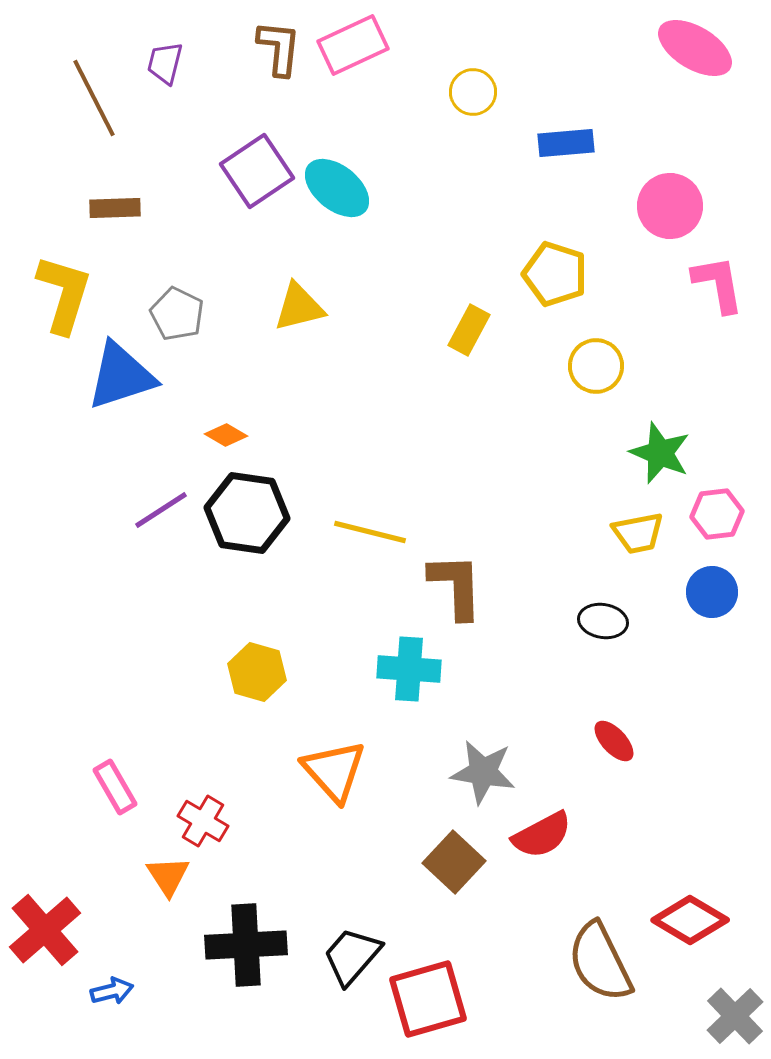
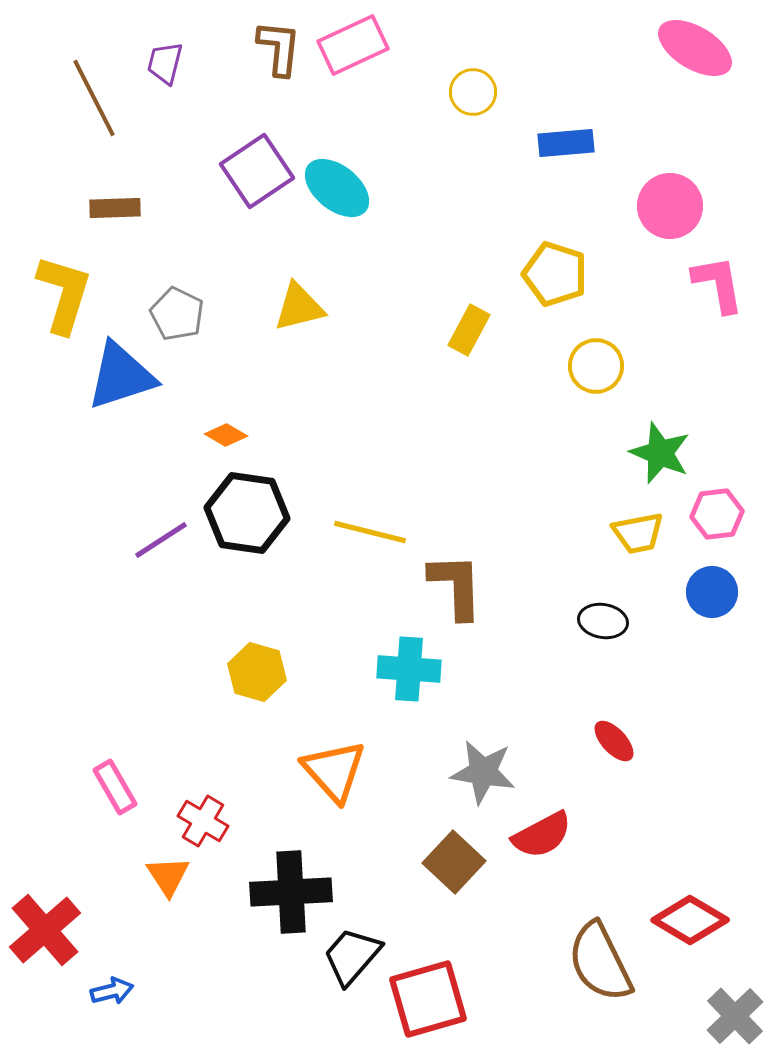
purple line at (161, 510): moved 30 px down
black cross at (246, 945): moved 45 px right, 53 px up
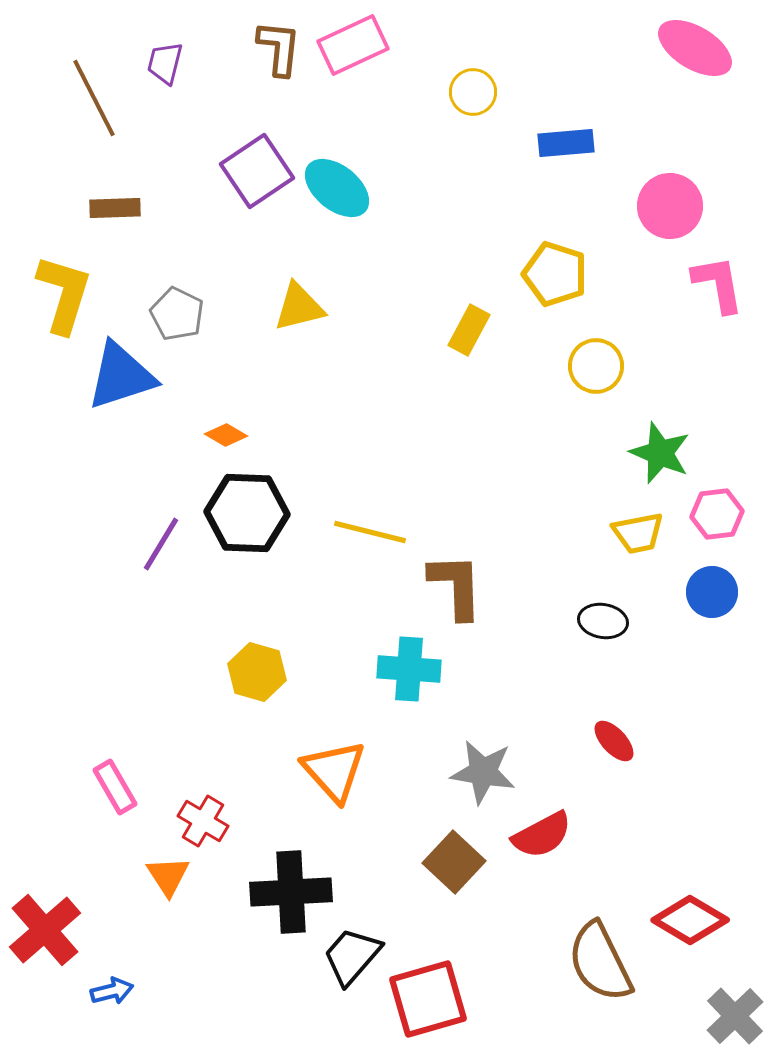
black hexagon at (247, 513): rotated 6 degrees counterclockwise
purple line at (161, 540): moved 4 px down; rotated 26 degrees counterclockwise
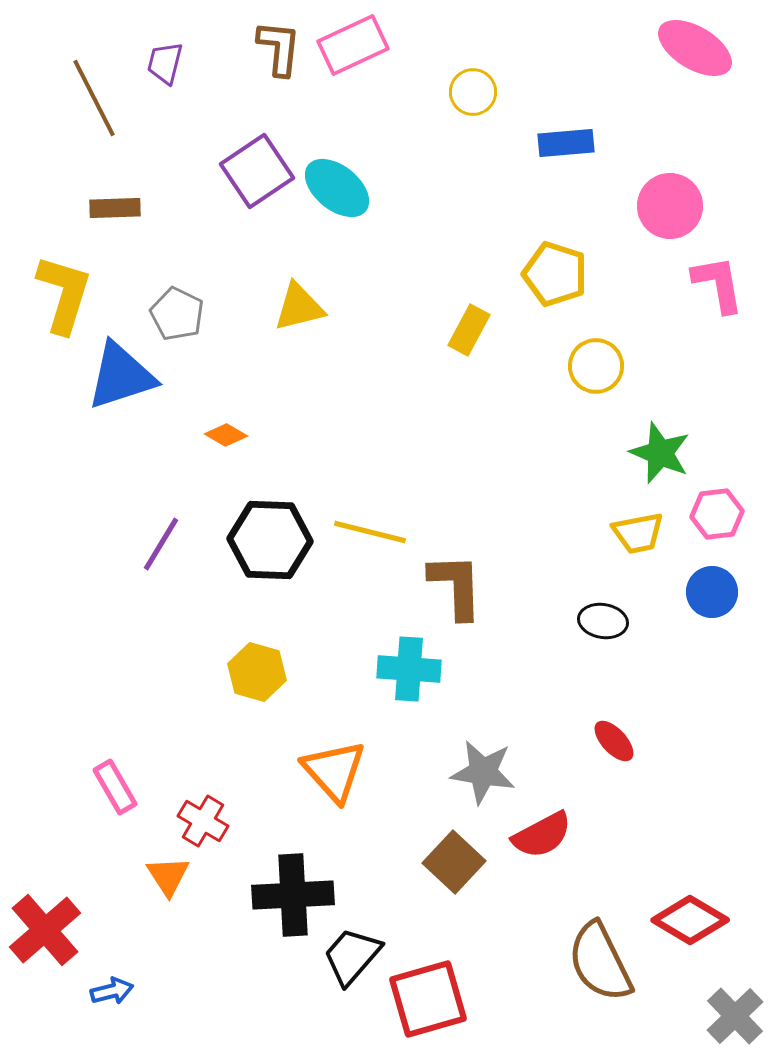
black hexagon at (247, 513): moved 23 px right, 27 px down
black cross at (291, 892): moved 2 px right, 3 px down
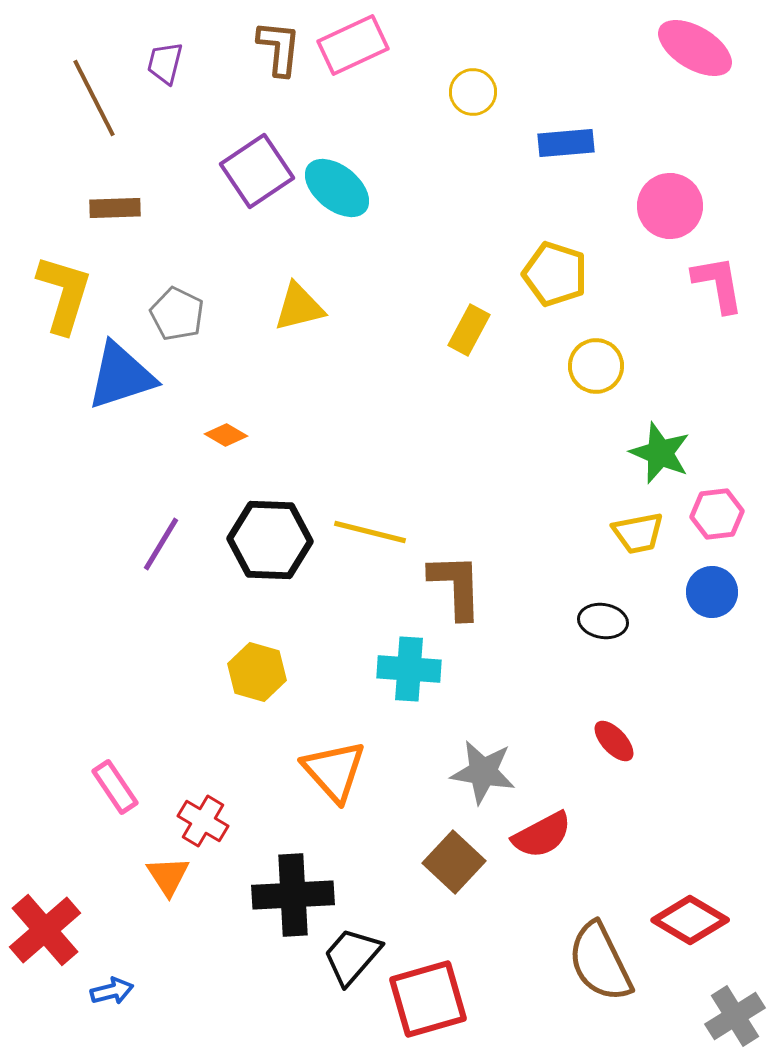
pink rectangle at (115, 787): rotated 4 degrees counterclockwise
gray cross at (735, 1016): rotated 12 degrees clockwise
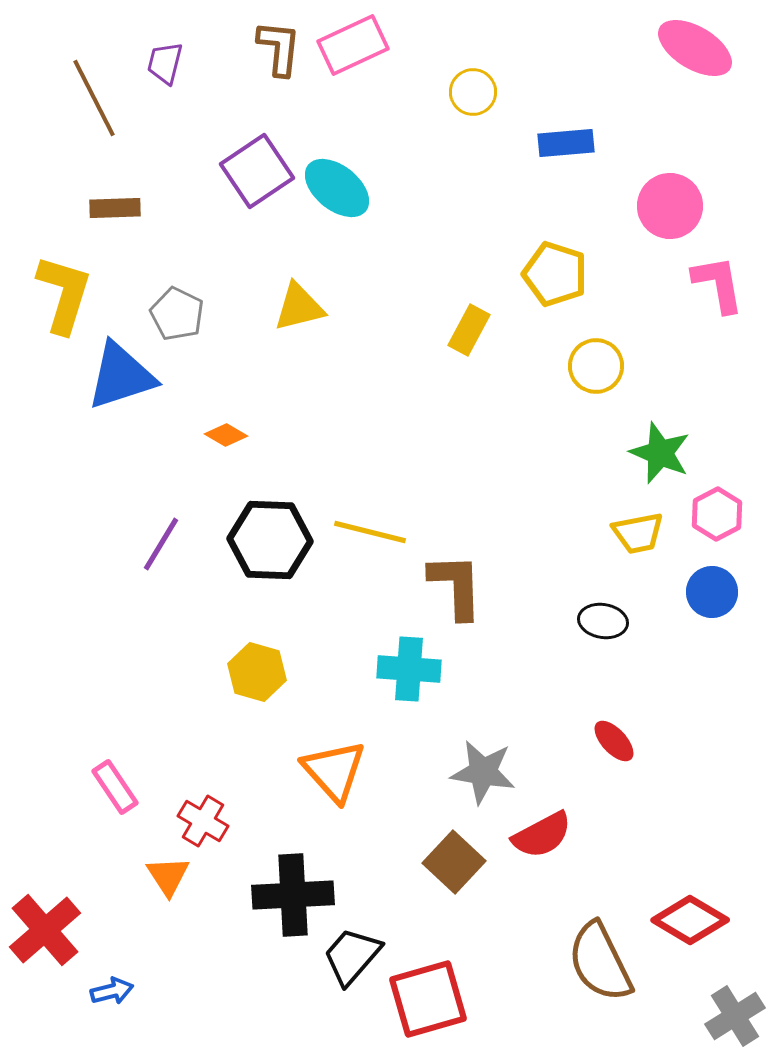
pink hexagon at (717, 514): rotated 21 degrees counterclockwise
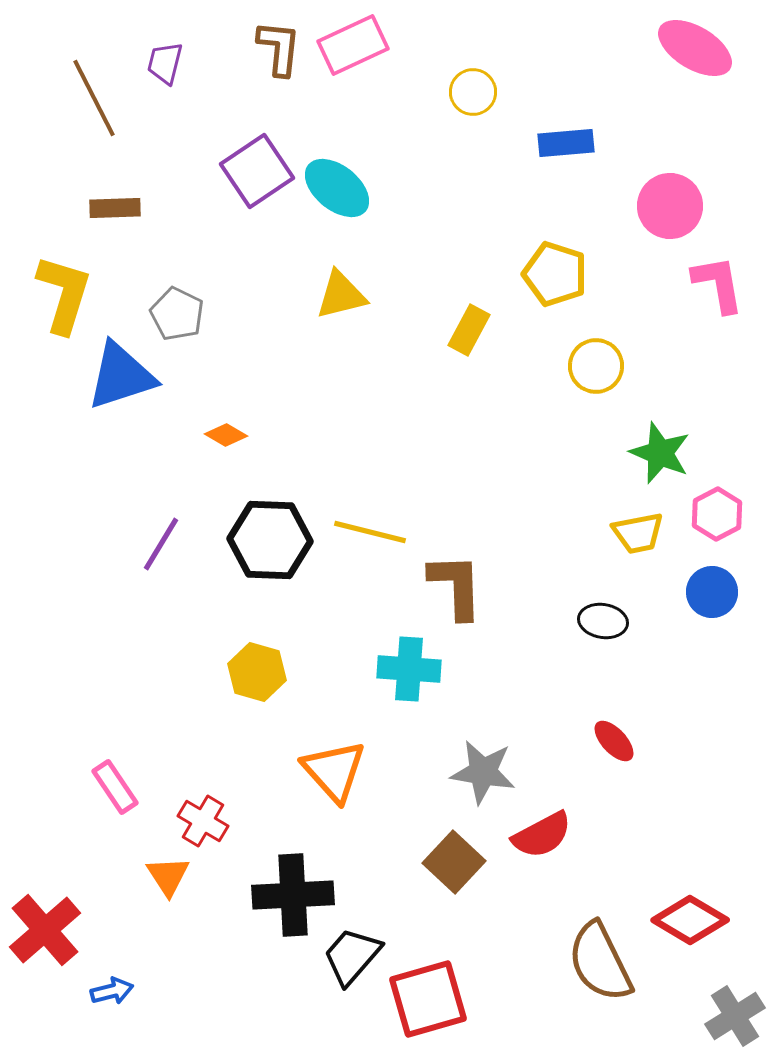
yellow triangle at (299, 307): moved 42 px right, 12 px up
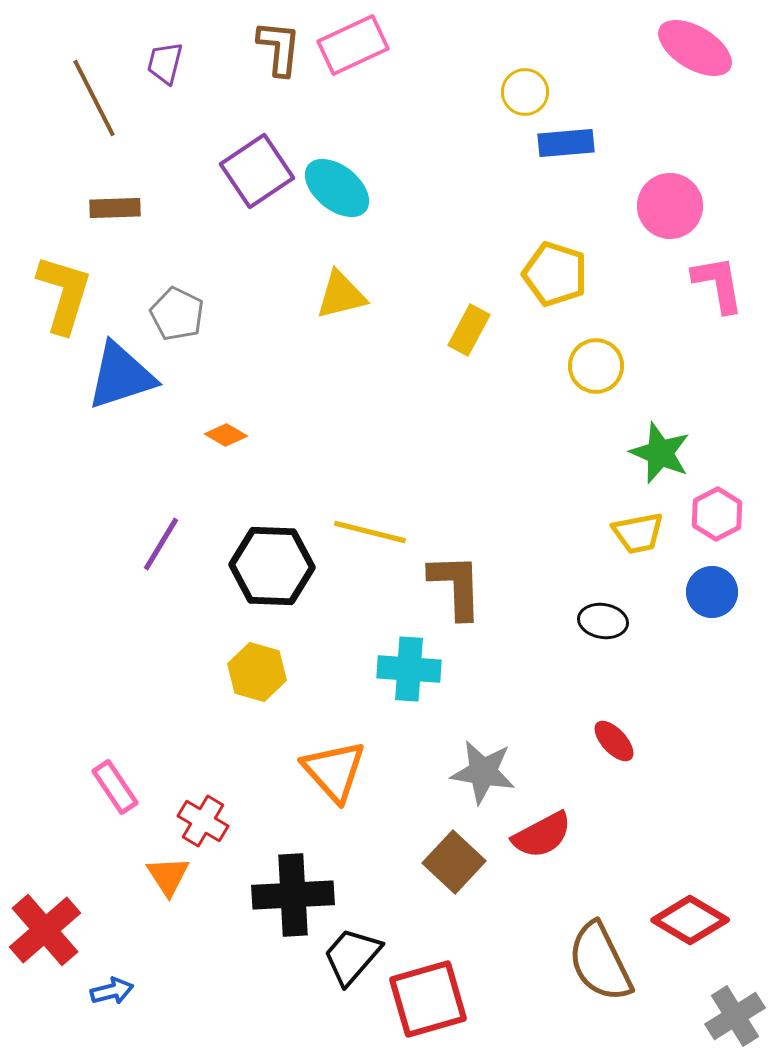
yellow circle at (473, 92): moved 52 px right
black hexagon at (270, 540): moved 2 px right, 26 px down
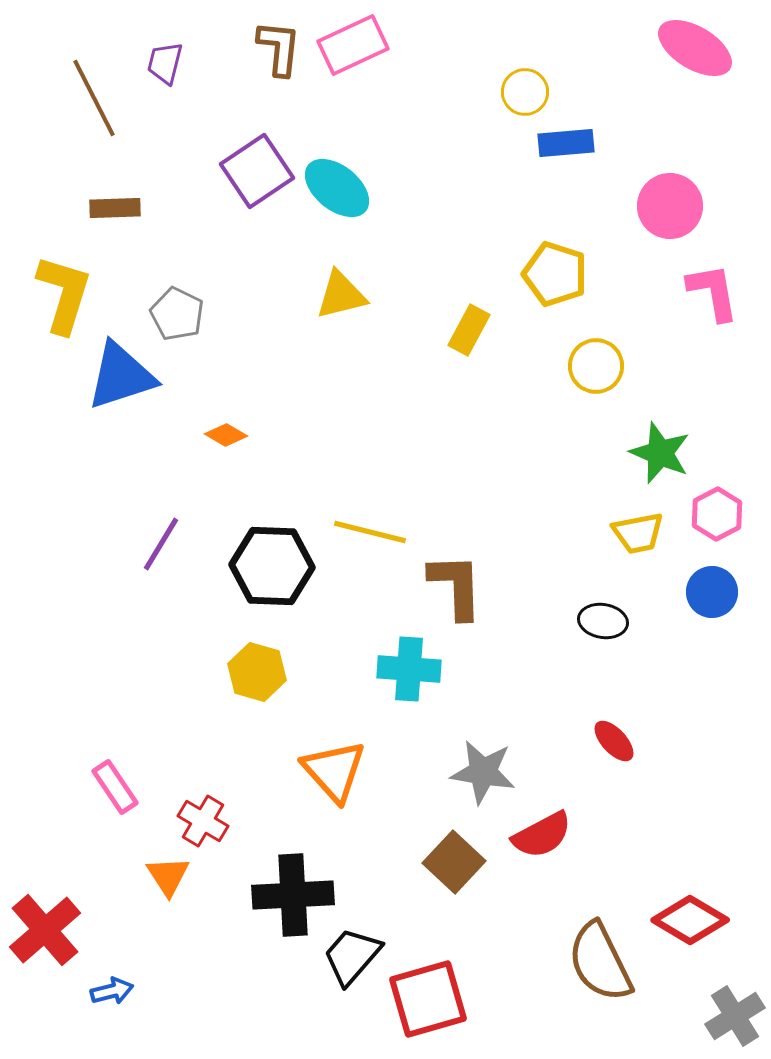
pink L-shape at (718, 284): moved 5 px left, 8 px down
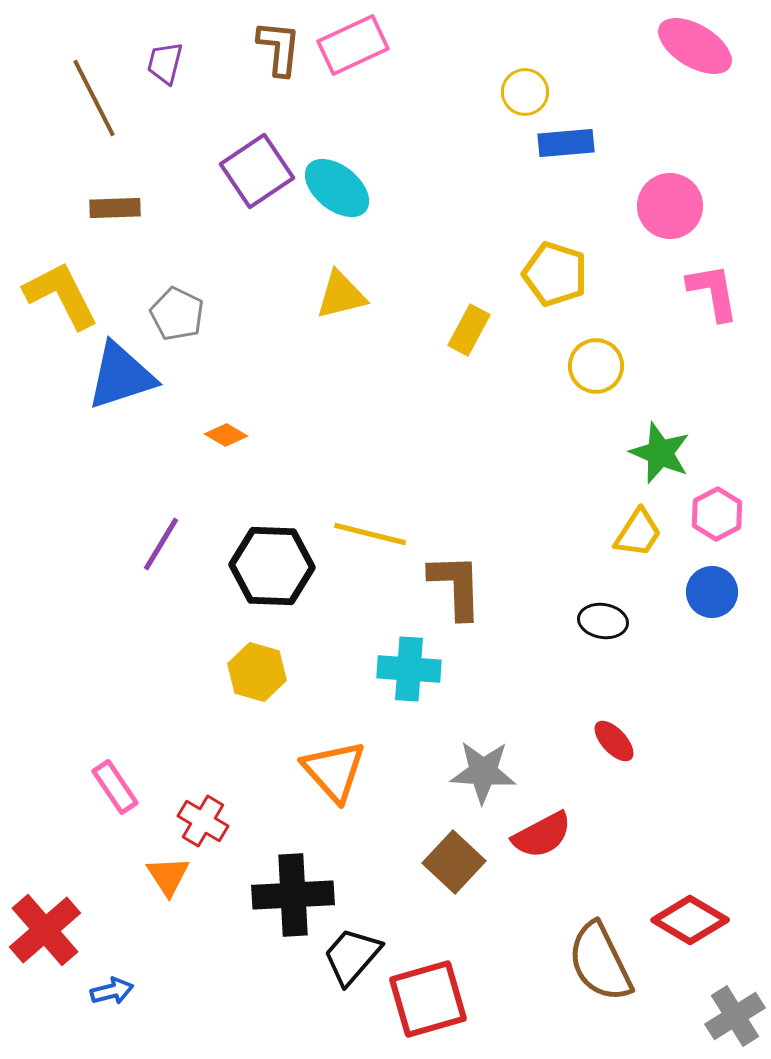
pink ellipse at (695, 48): moved 2 px up
yellow L-shape at (64, 294): moved 3 px left, 1 px down; rotated 44 degrees counterclockwise
yellow line at (370, 532): moved 2 px down
yellow trapezoid at (638, 533): rotated 46 degrees counterclockwise
gray star at (483, 772): rotated 6 degrees counterclockwise
